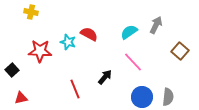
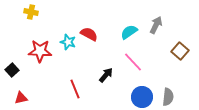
black arrow: moved 1 px right, 2 px up
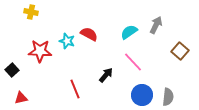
cyan star: moved 1 px left, 1 px up
blue circle: moved 2 px up
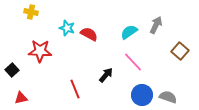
cyan star: moved 13 px up
gray semicircle: rotated 78 degrees counterclockwise
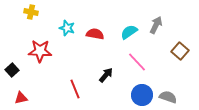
red semicircle: moved 6 px right; rotated 18 degrees counterclockwise
pink line: moved 4 px right
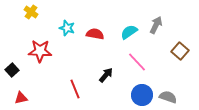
yellow cross: rotated 24 degrees clockwise
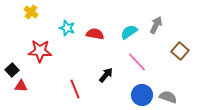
red triangle: moved 12 px up; rotated 16 degrees clockwise
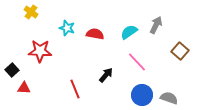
red triangle: moved 3 px right, 2 px down
gray semicircle: moved 1 px right, 1 px down
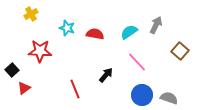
yellow cross: moved 2 px down; rotated 24 degrees clockwise
red triangle: rotated 40 degrees counterclockwise
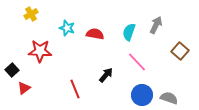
cyan semicircle: rotated 36 degrees counterclockwise
